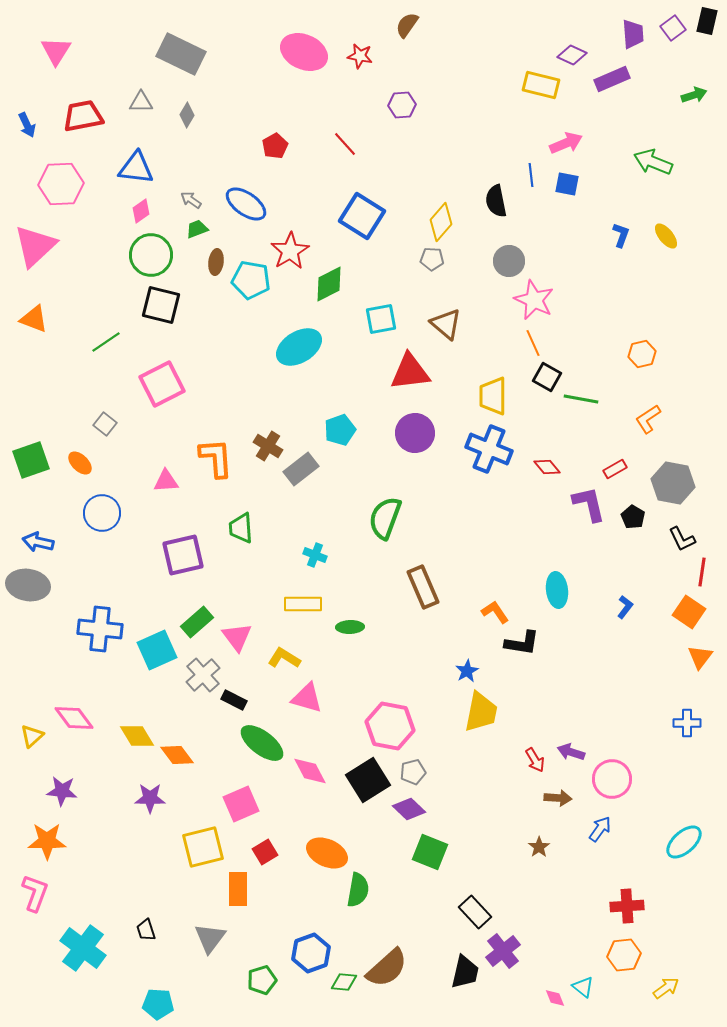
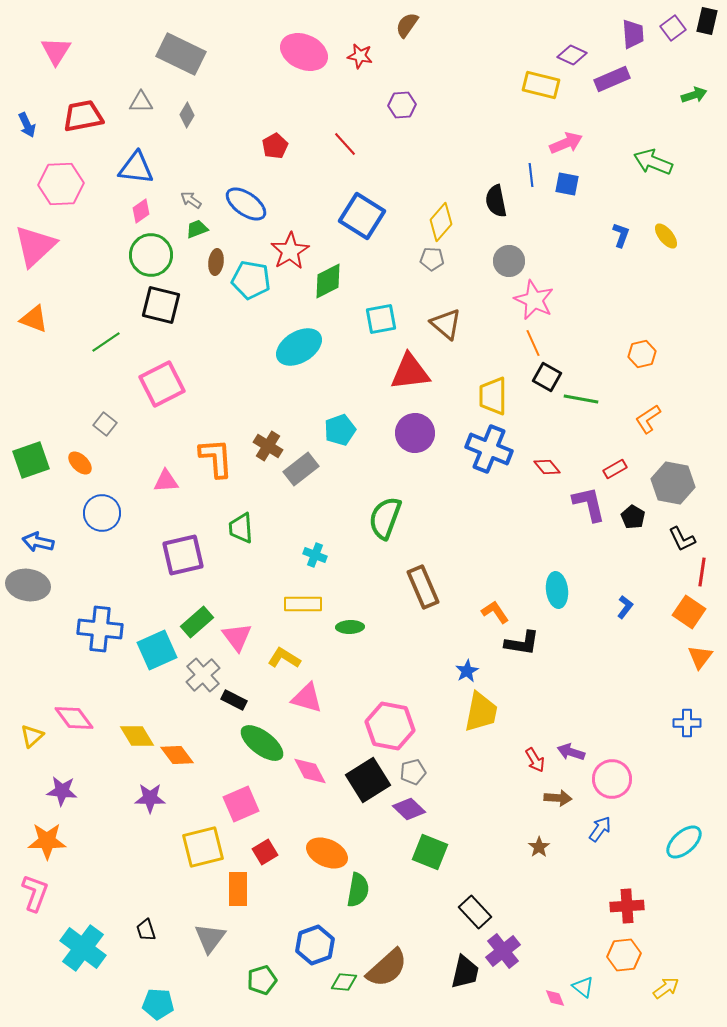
green diamond at (329, 284): moved 1 px left, 3 px up
blue hexagon at (311, 953): moved 4 px right, 8 px up
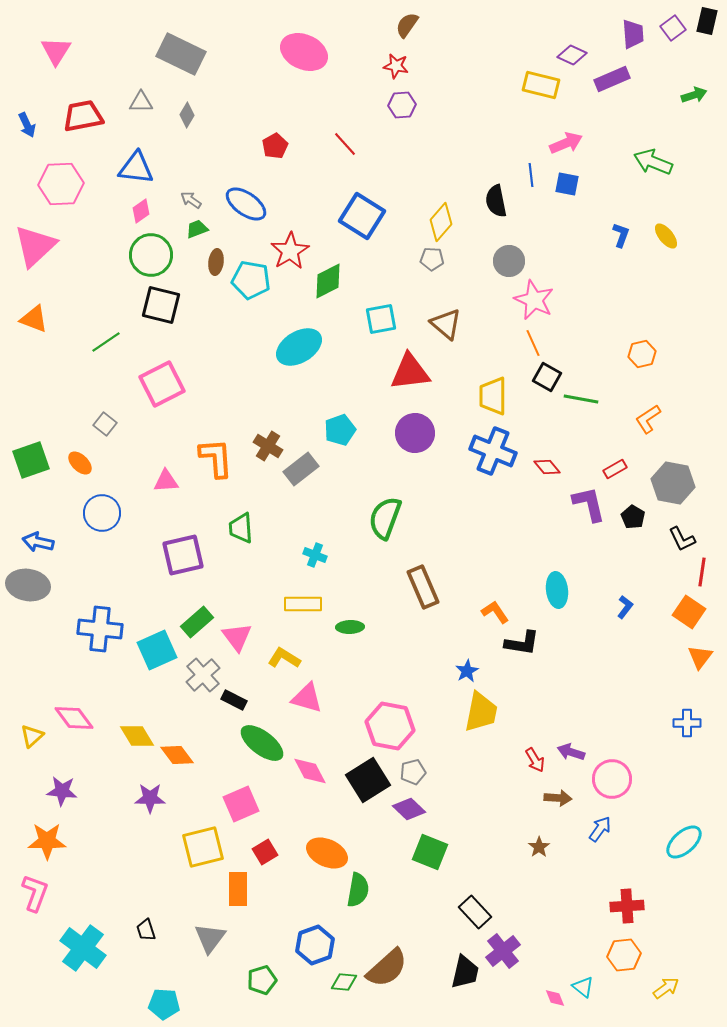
red star at (360, 56): moved 36 px right, 10 px down
blue cross at (489, 449): moved 4 px right, 2 px down
cyan pentagon at (158, 1004): moved 6 px right
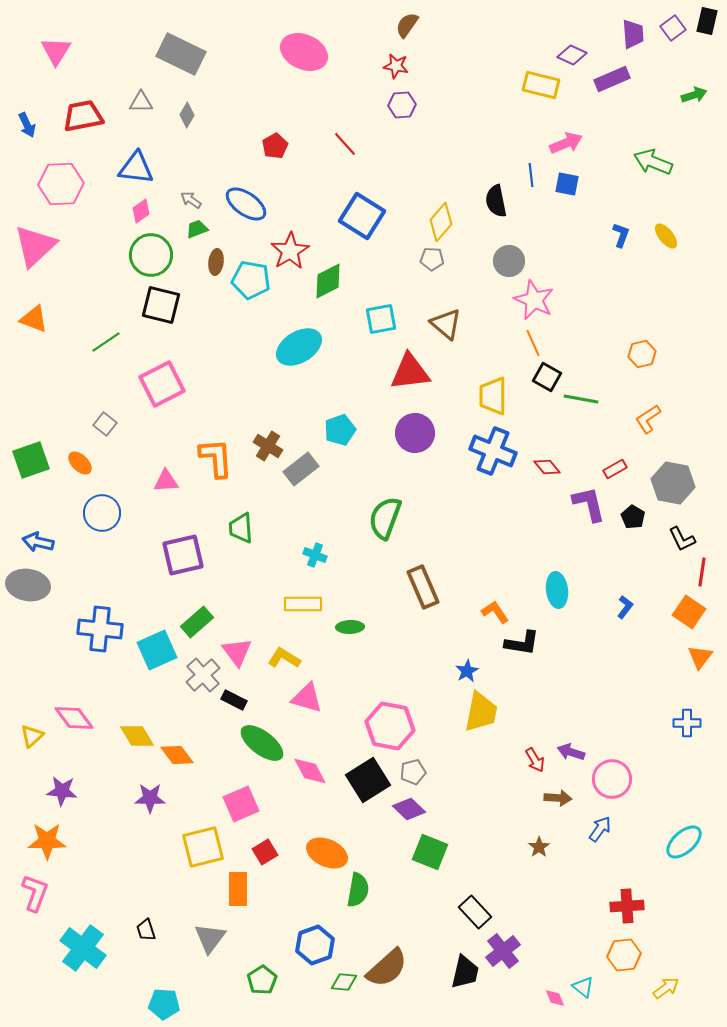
pink triangle at (237, 637): moved 15 px down
green pentagon at (262, 980): rotated 16 degrees counterclockwise
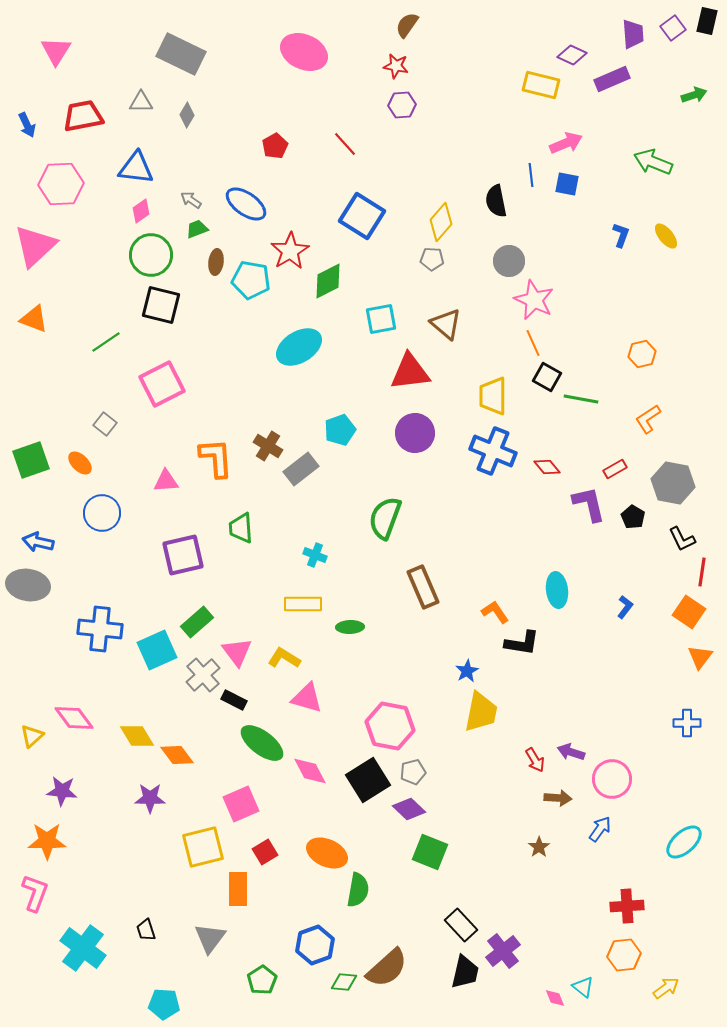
black rectangle at (475, 912): moved 14 px left, 13 px down
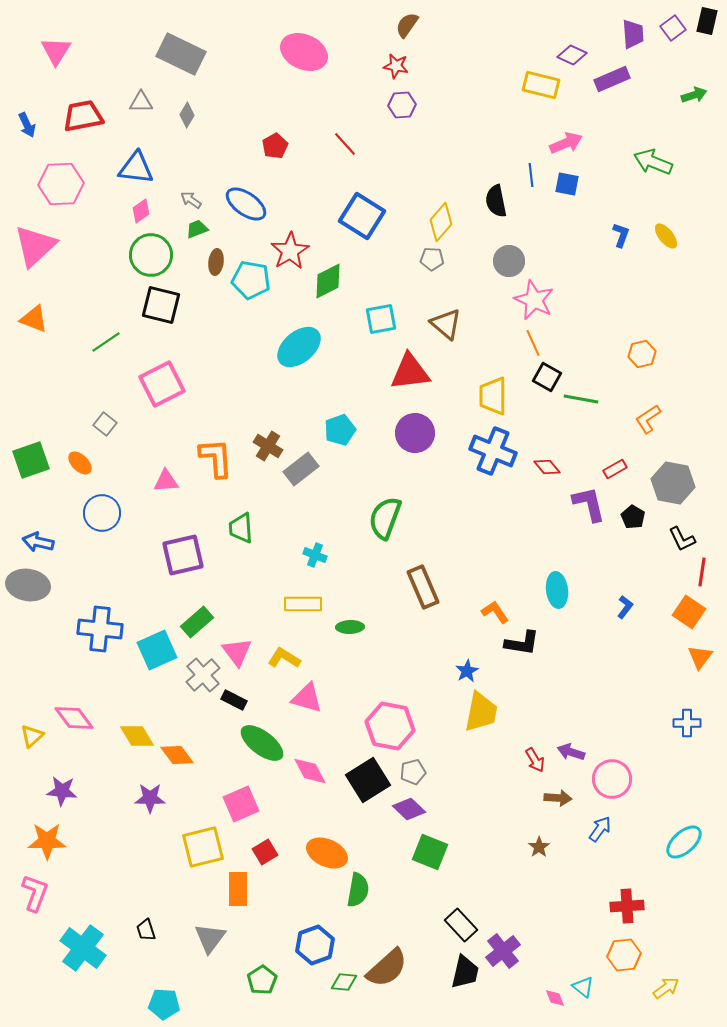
cyan ellipse at (299, 347): rotated 9 degrees counterclockwise
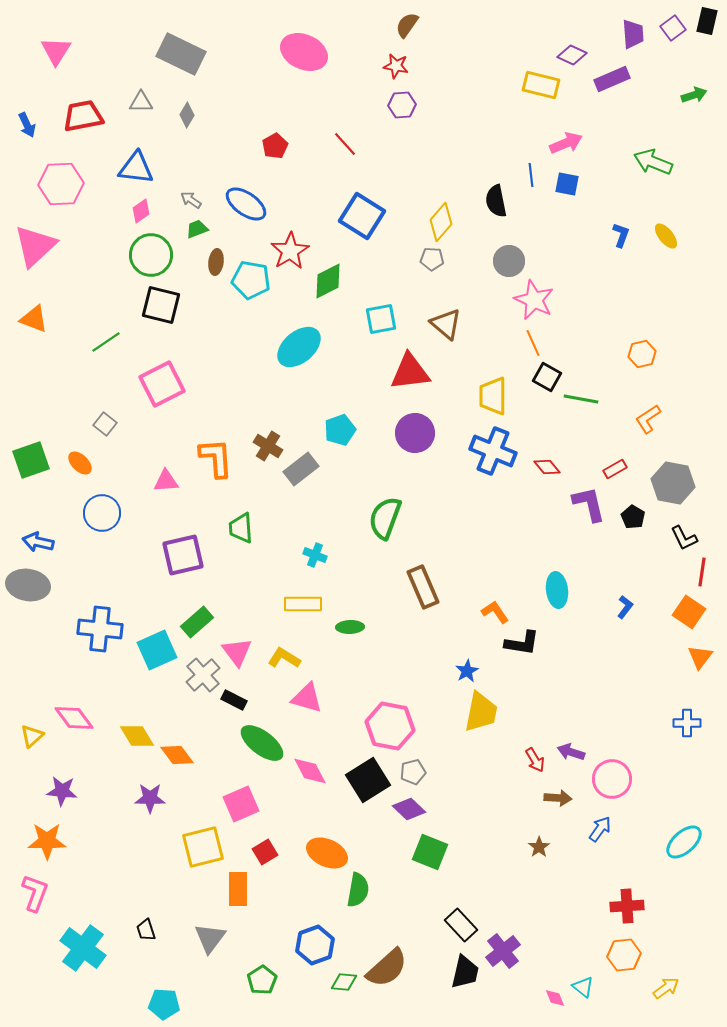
black L-shape at (682, 539): moved 2 px right, 1 px up
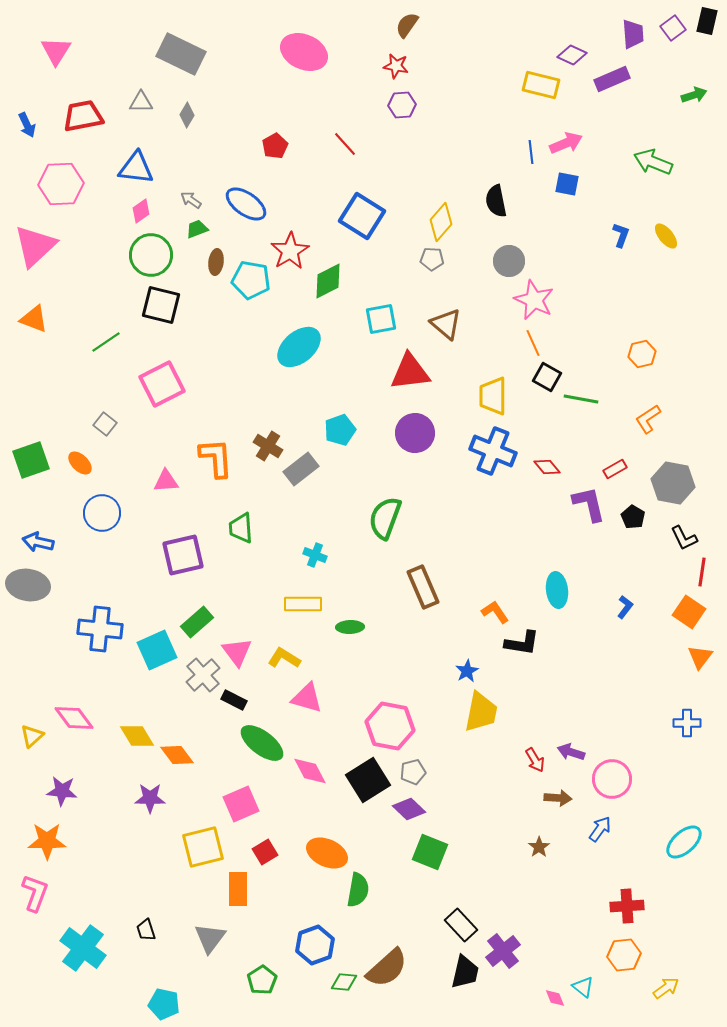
blue line at (531, 175): moved 23 px up
cyan pentagon at (164, 1004): rotated 8 degrees clockwise
